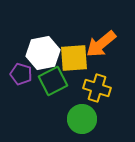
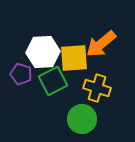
white hexagon: moved 1 px up; rotated 8 degrees clockwise
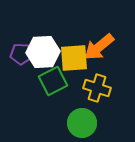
orange arrow: moved 2 px left, 3 px down
purple pentagon: moved 20 px up; rotated 15 degrees counterclockwise
green circle: moved 4 px down
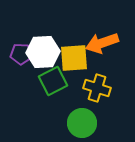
orange arrow: moved 3 px right, 4 px up; rotated 20 degrees clockwise
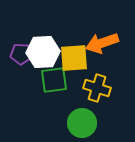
green square: moved 1 px right, 1 px up; rotated 20 degrees clockwise
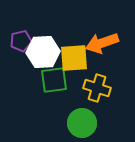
purple pentagon: moved 13 px up; rotated 15 degrees counterclockwise
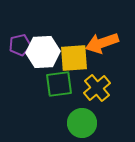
purple pentagon: moved 1 px left, 4 px down
green square: moved 5 px right, 4 px down
yellow cross: rotated 32 degrees clockwise
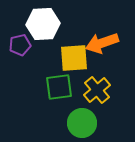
white hexagon: moved 28 px up
green square: moved 3 px down
yellow cross: moved 2 px down
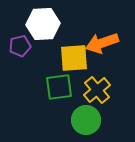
purple pentagon: moved 1 px down
green circle: moved 4 px right, 3 px up
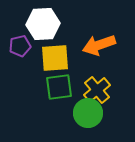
orange arrow: moved 3 px left, 2 px down
yellow square: moved 19 px left
green circle: moved 2 px right, 7 px up
